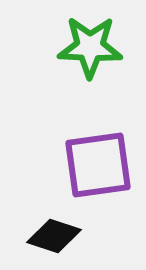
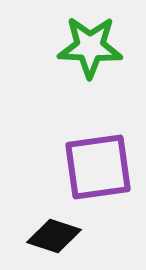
purple square: moved 2 px down
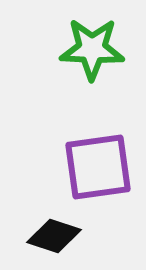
green star: moved 2 px right, 2 px down
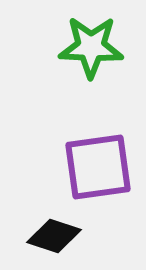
green star: moved 1 px left, 2 px up
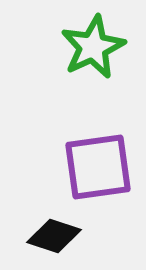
green star: moved 2 px right; rotated 28 degrees counterclockwise
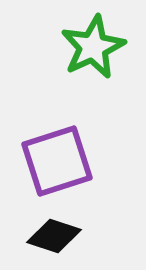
purple square: moved 41 px left, 6 px up; rotated 10 degrees counterclockwise
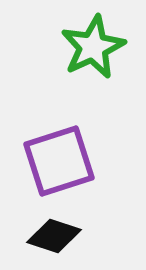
purple square: moved 2 px right
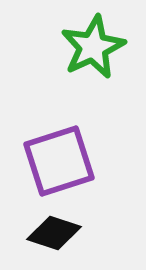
black diamond: moved 3 px up
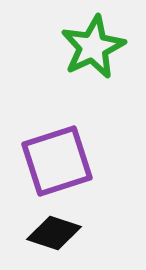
purple square: moved 2 px left
